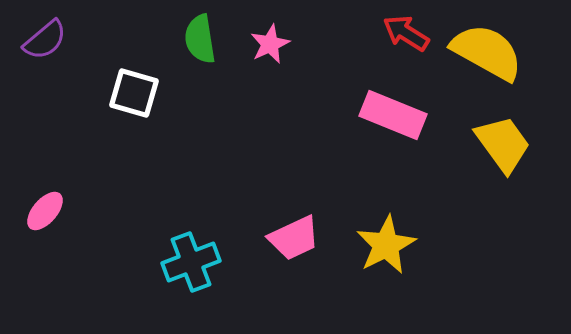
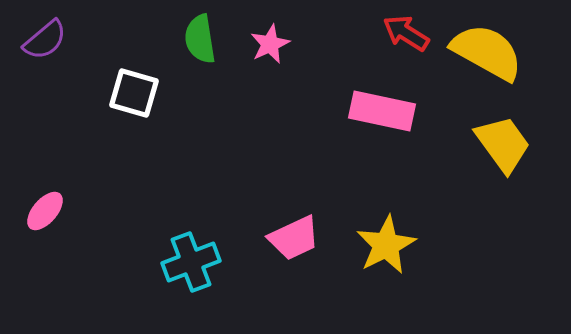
pink rectangle: moved 11 px left, 4 px up; rotated 10 degrees counterclockwise
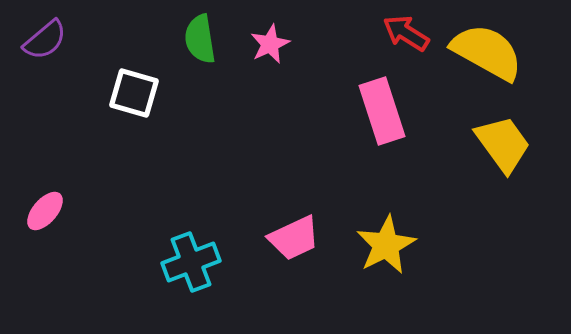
pink rectangle: rotated 60 degrees clockwise
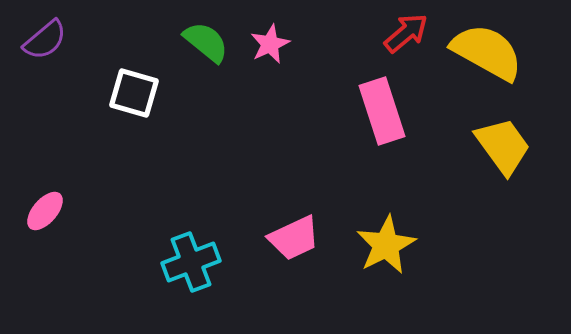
red arrow: rotated 108 degrees clockwise
green semicircle: moved 6 px right, 3 px down; rotated 138 degrees clockwise
yellow trapezoid: moved 2 px down
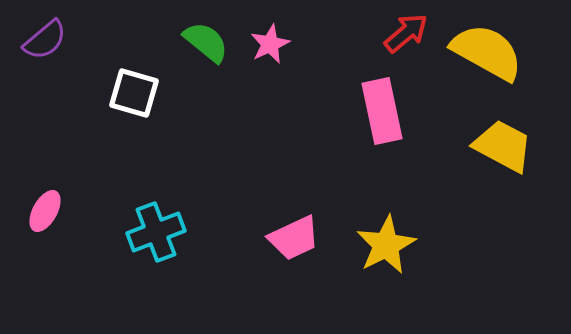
pink rectangle: rotated 6 degrees clockwise
yellow trapezoid: rotated 26 degrees counterclockwise
pink ellipse: rotated 12 degrees counterclockwise
cyan cross: moved 35 px left, 30 px up
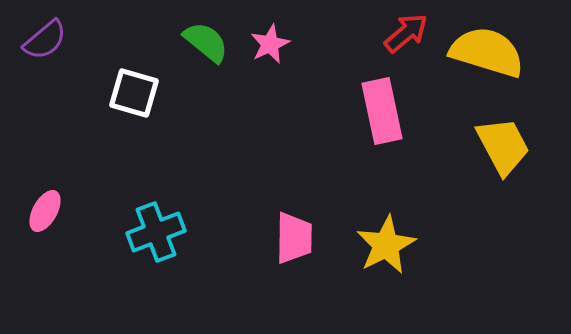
yellow semicircle: rotated 12 degrees counterclockwise
yellow trapezoid: rotated 34 degrees clockwise
pink trapezoid: rotated 64 degrees counterclockwise
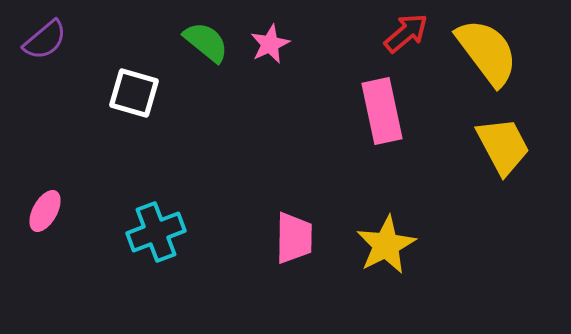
yellow semicircle: rotated 36 degrees clockwise
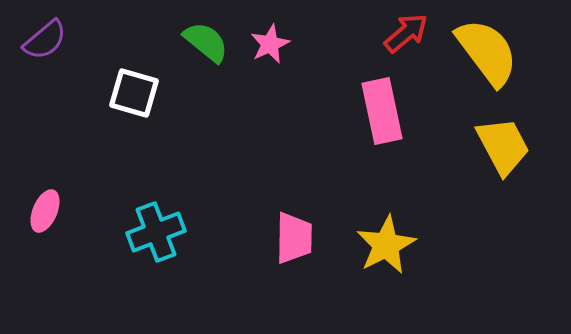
pink ellipse: rotated 6 degrees counterclockwise
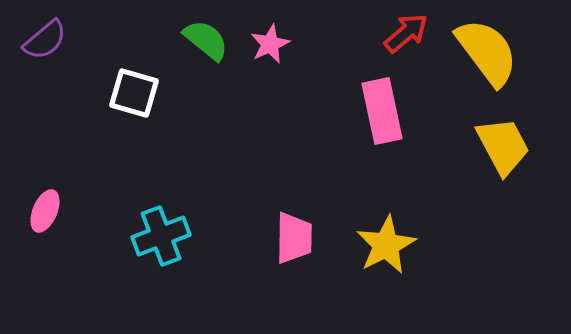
green semicircle: moved 2 px up
cyan cross: moved 5 px right, 4 px down
